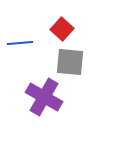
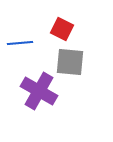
red square: rotated 15 degrees counterclockwise
purple cross: moved 5 px left, 6 px up
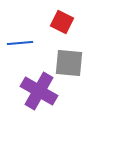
red square: moved 7 px up
gray square: moved 1 px left, 1 px down
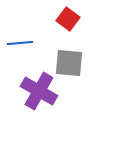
red square: moved 6 px right, 3 px up; rotated 10 degrees clockwise
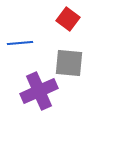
purple cross: rotated 36 degrees clockwise
